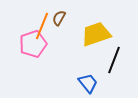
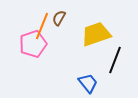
black line: moved 1 px right
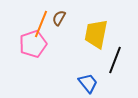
orange line: moved 1 px left, 2 px up
yellow trapezoid: rotated 60 degrees counterclockwise
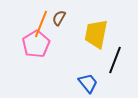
pink pentagon: moved 3 px right; rotated 12 degrees counterclockwise
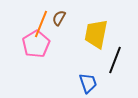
blue trapezoid: rotated 20 degrees clockwise
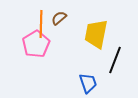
brown semicircle: rotated 21 degrees clockwise
orange line: rotated 20 degrees counterclockwise
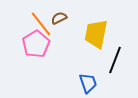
brown semicircle: rotated 14 degrees clockwise
orange line: rotated 40 degrees counterclockwise
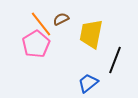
brown semicircle: moved 2 px right, 1 px down
yellow trapezoid: moved 5 px left
blue trapezoid: rotated 110 degrees counterclockwise
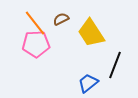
orange line: moved 6 px left, 1 px up
yellow trapezoid: moved 1 px up; rotated 44 degrees counterclockwise
pink pentagon: rotated 28 degrees clockwise
black line: moved 5 px down
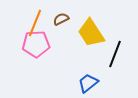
orange line: rotated 60 degrees clockwise
black line: moved 11 px up
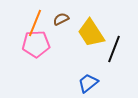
black line: moved 1 px left, 5 px up
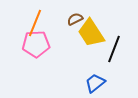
brown semicircle: moved 14 px right
blue trapezoid: moved 7 px right
